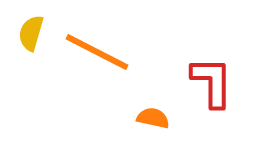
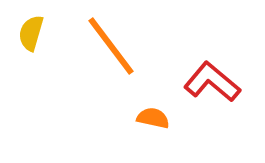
orange line: moved 14 px right, 6 px up; rotated 26 degrees clockwise
red L-shape: rotated 50 degrees counterclockwise
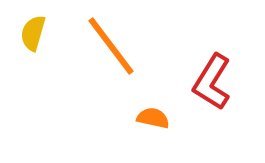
yellow semicircle: moved 2 px right
red L-shape: rotated 98 degrees counterclockwise
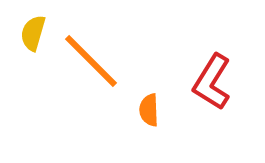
orange line: moved 20 px left, 15 px down; rotated 8 degrees counterclockwise
orange semicircle: moved 4 px left, 8 px up; rotated 104 degrees counterclockwise
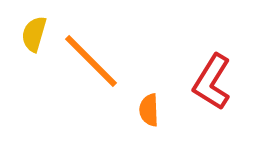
yellow semicircle: moved 1 px right, 1 px down
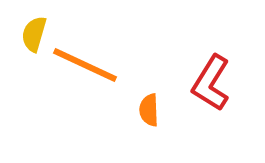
orange line: moved 6 px left, 4 px down; rotated 20 degrees counterclockwise
red L-shape: moved 1 px left, 1 px down
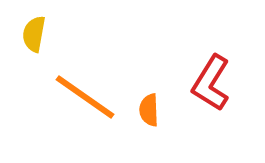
yellow semicircle: rotated 6 degrees counterclockwise
orange line: moved 32 px down; rotated 10 degrees clockwise
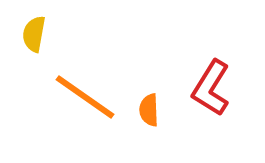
red L-shape: moved 5 px down
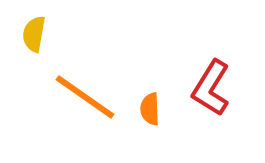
orange semicircle: moved 1 px right, 1 px up
